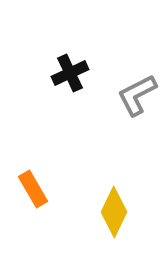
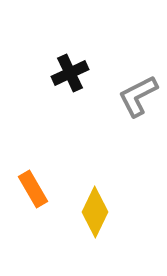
gray L-shape: moved 1 px right, 1 px down
yellow diamond: moved 19 px left
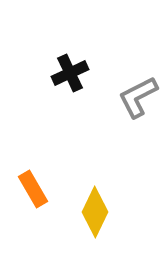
gray L-shape: moved 1 px down
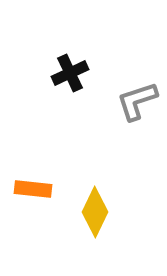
gray L-shape: moved 1 px left, 4 px down; rotated 9 degrees clockwise
orange rectangle: rotated 54 degrees counterclockwise
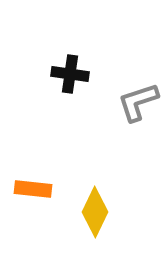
black cross: moved 1 px down; rotated 33 degrees clockwise
gray L-shape: moved 1 px right, 1 px down
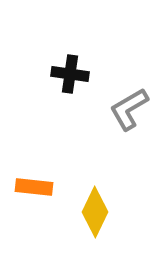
gray L-shape: moved 9 px left, 7 px down; rotated 12 degrees counterclockwise
orange rectangle: moved 1 px right, 2 px up
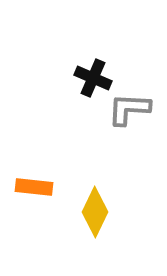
black cross: moved 23 px right, 4 px down; rotated 15 degrees clockwise
gray L-shape: rotated 33 degrees clockwise
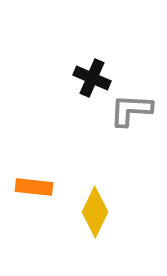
black cross: moved 1 px left
gray L-shape: moved 2 px right, 1 px down
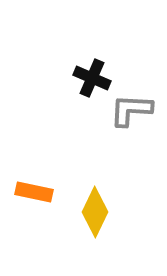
orange rectangle: moved 5 px down; rotated 6 degrees clockwise
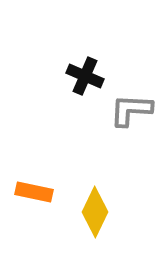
black cross: moved 7 px left, 2 px up
